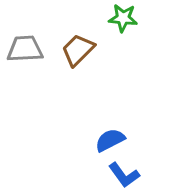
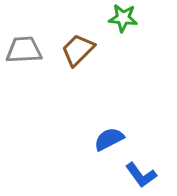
gray trapezoid: moved 1 px left, 1 px down
blue semicircle: moved 1 px left, 1 px up
blue L-shape: moved 17 px right
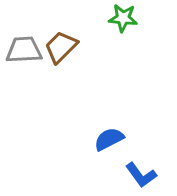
brown trapezoid: moved 17 px left, 3 px up
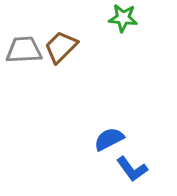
blue L-shape: moved 9 px left, 6 px up
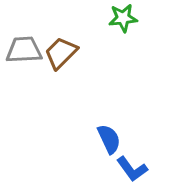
green star: rotated 12 degrees counterclockwise
brown trapezoid: moved 6 px down
blue semicircle: rotated 92 degrees clockwise
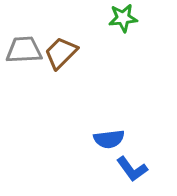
blue semicircle: rotated 108 degrees clockwise
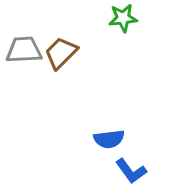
blue L-shape: moved 1 px left, 2 px down
